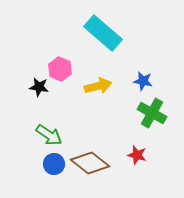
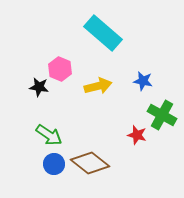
green cross: moved 10 px right, 2 px down
red star: moved 20 px up
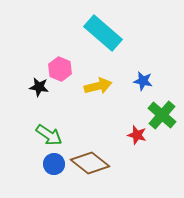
green cross: rotated 12 degrees clockwise
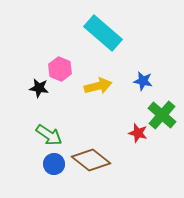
black star: moved 1 px down
red star: moved 1 px right, 2 px up
brown diamond: moved 1 px right, 3 px up
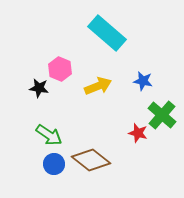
cyan rectangle: moved 4 px right
yellow arrow: rotated 8 degrees counterclockwise
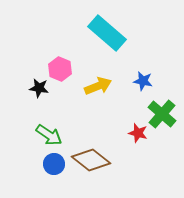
green cross: moved 1 px up
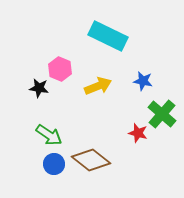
cyan rectangle: moved 1 px right, 3 px down; rotated 15 degrees counterclockwise
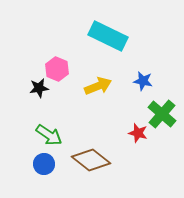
pink hexagon: moved 3 px left
black star: rotated 18 degrees counterclockwise
blue circle: moved 10 px left
